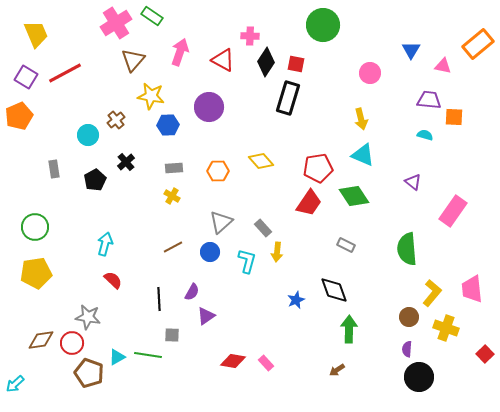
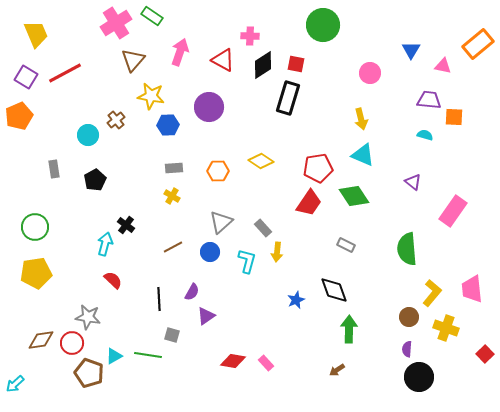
black diamond at (266, 62): moved 3 px left, 3 px down; rotated 24 degrees clockwise
yellow diamond at (261, 161): rotated 15 degrees counterclockwise
black cross at (126, 162): moved 63 px down; rotated 12 degrees counterclockwise
gray square at (172, 335): rotated 14 degrees clockwise
cyan triangle at (117, 357): moved 3 px left, 1 px up
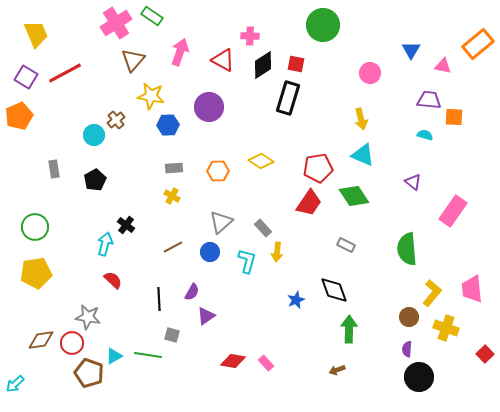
cyan circle at (88, 135): moved 6 px right
brown arrow at (337, 370): rotated 14 degrees clockwise
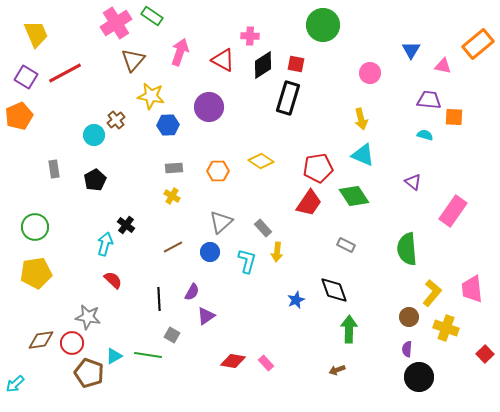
gray square at (172, 335): rotated 14 degrees clockwise
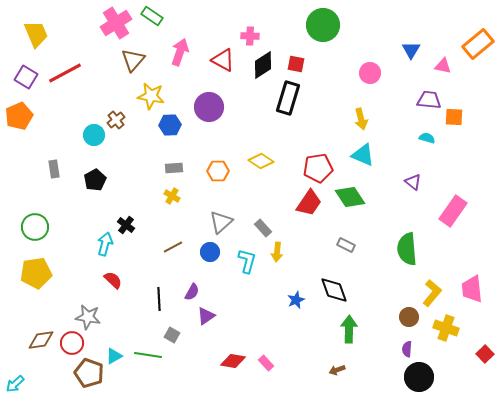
blue hexagon at (168, 125): moved 2 px right
cyan semicircle at (425, 135): moved 2 px right, 3 px down
green diamond at (354, 196): moved 4 px left, 1 px down
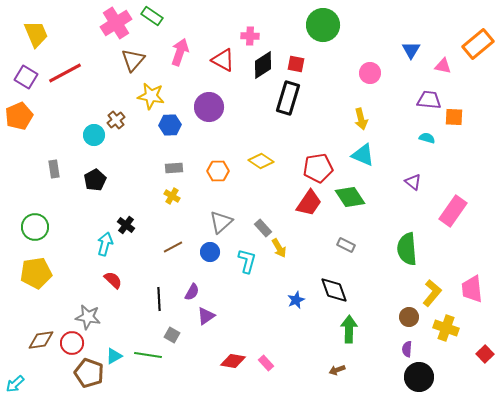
yellow arrow at (277, 252): moved 2 px right, 4 px up; rotated 36 degrees counterclockwise
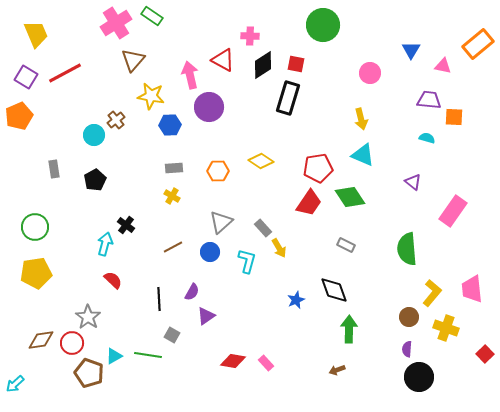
pink arrow at (180, 52): moved 10 px right, 23 px down; rotated 32 degrees counterclockwise
gray star at (88, 317): rotated 25 degrees clockwise
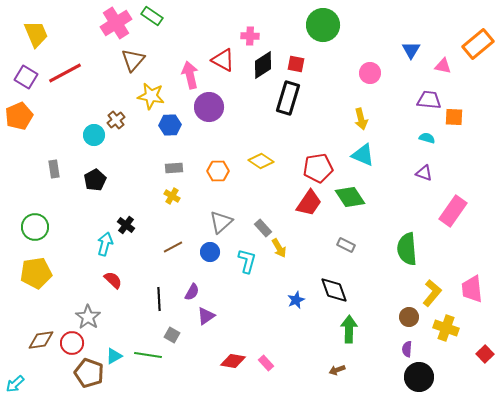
purple triangle at (413, 182): moved 11 px right, 9 px up; rotated 18 degrees counterclockwise
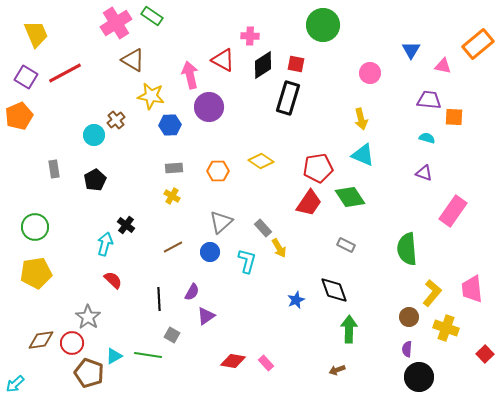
brown triangle at (133, 60): rotated 40 degrees counterclockwise
